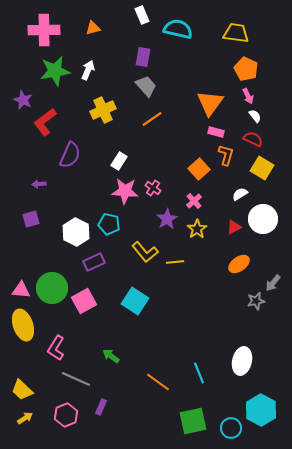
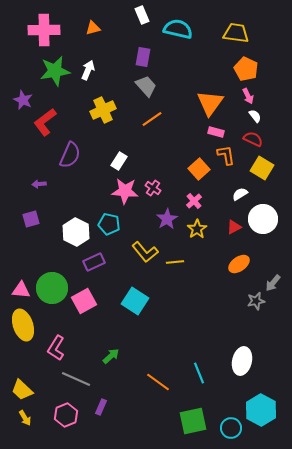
orange L-shape at (226, 155): rotated 25 degrees counterclockwise
green arrow at (111, 356): rotated 102 degrees clockwise
yellow arrow at (25, 418): rotated 91 degrees clockwise
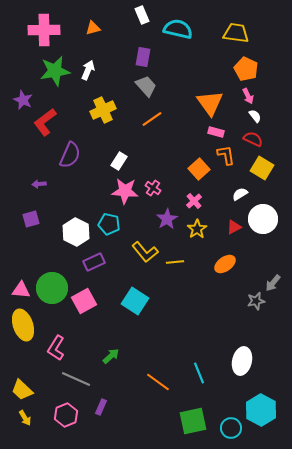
orange triangle at (210, 103): rotated 12 degrees counterclockwise
orange ellipse at (239, 264): moved 14 px left
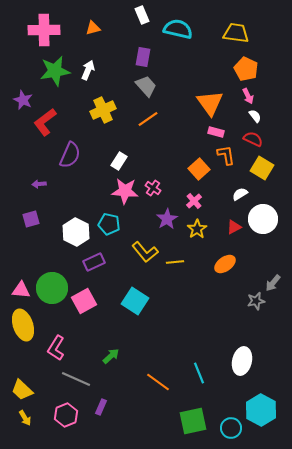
orange line at (152, 119): moved 4 px left
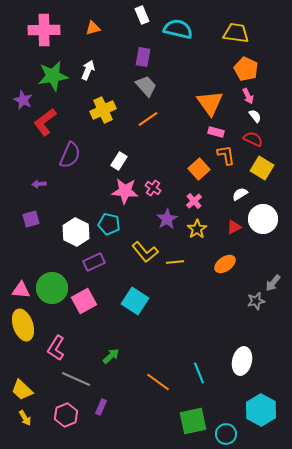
green star at (55, 71): moved 2 px left, 5 px down
cyan circle at (231, 428): moved 5 px left, 6 px down
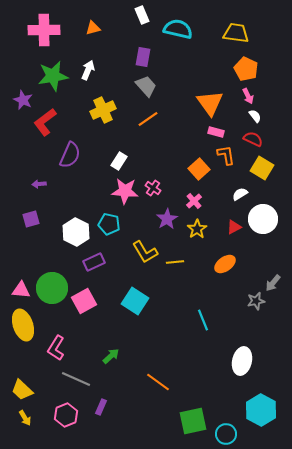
yellow L-shape at (145, 252): rotated 8 degrees clockwise
cyan line at (199, 373): moved 4 px right, 53 px up
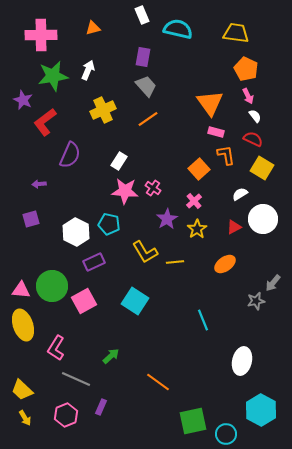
pink cross at (44, 30): moved 3 px left, 5 px down
green circle at (52, 288): moved 2 px up
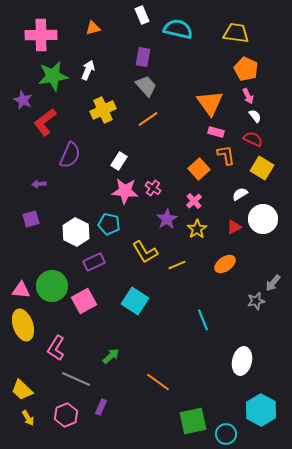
yellow line at (175, 262): moved 2 px right, 3 px down; rotated 18 degrees counterclockwise
yellow arrow at (25, 418): moved 3 px right
